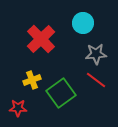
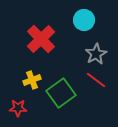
cyan circle: moved 1 px right, 3 px up
gray star: rotated 25 degrees counterclockwise
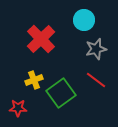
gray star: moved 5 px up; rotated 15 degrees clockwise
yellow cross: moved 2 px right
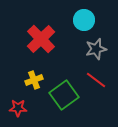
green square: moved 3 px right, 2 px down
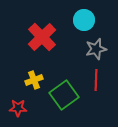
red cross: moved 1 px right, 2 px up
red line: rotated 55 degrees clockwise
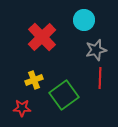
gray star: moved 1 px down
red line: moved 4 px right, 2 px up
red star: moved 4 px right
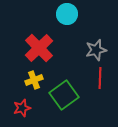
cyan circle: moved 17 px left, 6 px up
red cross: moved 3 px left, 11 px down
red star: rotated 18 degrees counterclockwise
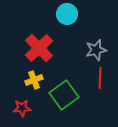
red star: rotated 12 degrees clockwise
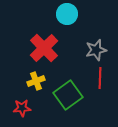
red cross: moved 5 px right
yellow cross: moved 2 px right, 1 px down
green square: moved 4 px right
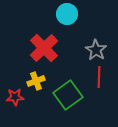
gray star: rotated 25 degrees counterclockwise
red line: moved 1 px left, 1 px up
red star: moved 7 px left, 11 px up
